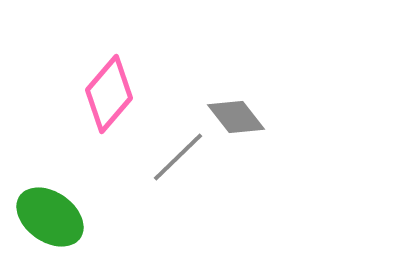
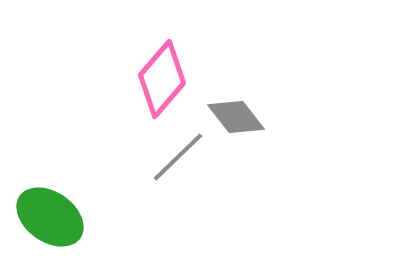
pink diamond: moved 53 px right, 15 px up
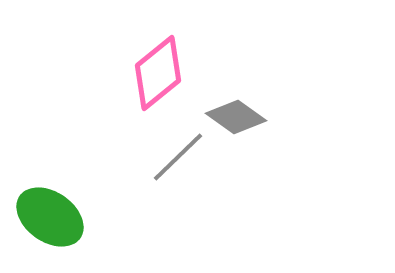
pink diamond: moved 4 px left, 6 px up; rotated 10 degrees clockwise
gray diamond: rotated 16 degrees counterclockwise
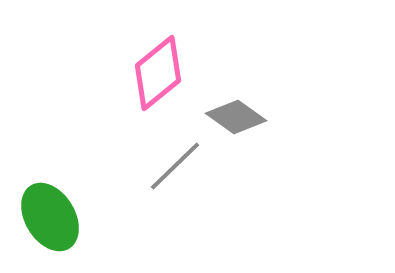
gray line: moved 3 px left, 9 px down
green ellipse: rotated 24 degrees clockwise
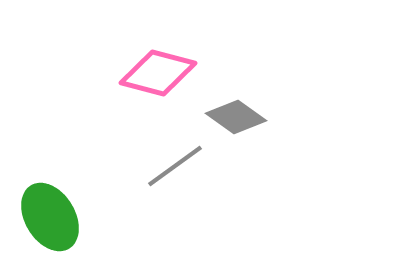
pink diamond: rotated 54 degrees clockwise
gray line: rotated 8 degrees clockwise
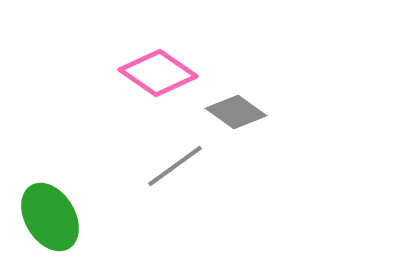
pink diamond: rotated 20 degrees clockwise
gray diamond: moved 5 px up
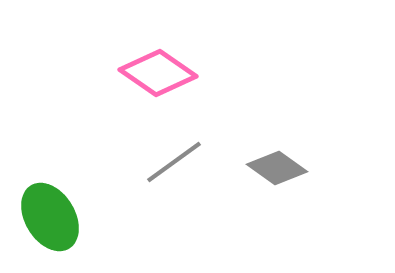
gray diamond: moved 41 px right, 56 px down
gray line: moved 1 px left, 4 px up
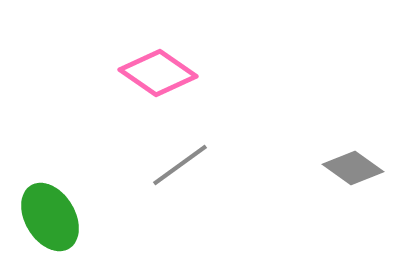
gray line: moved 6 px right, 3 px down
gray diamond: moved 76 px right
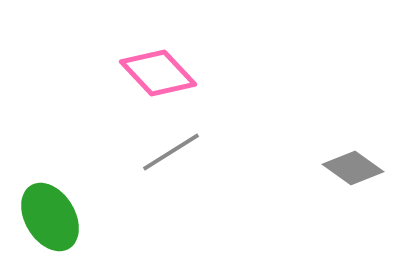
pink diamond: rotated 12 degrees clockwise
gray line: moved 9 px left, 13 px up; rotated 4 degrees clockwise
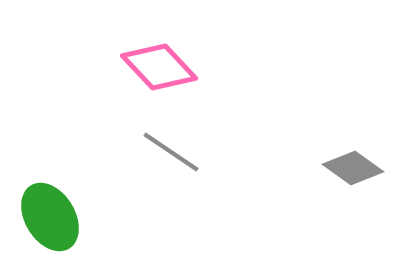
pink diamond: moved 1 px right, 6 px up
gray line: rotated 66 degrees clockwise
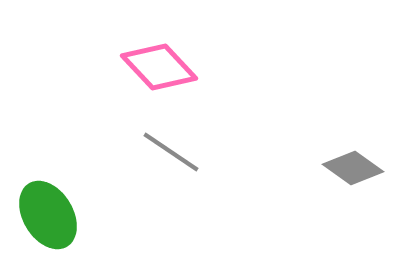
green ellipse: moved 2 px left, 2 px up
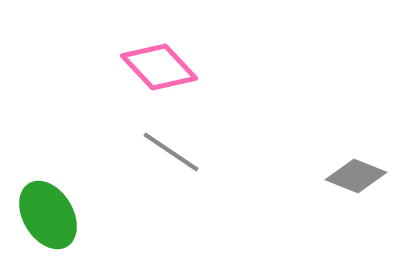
gray diamond: moved 3 px right, 8 px down; rotated 14 degrees counterclockwise
